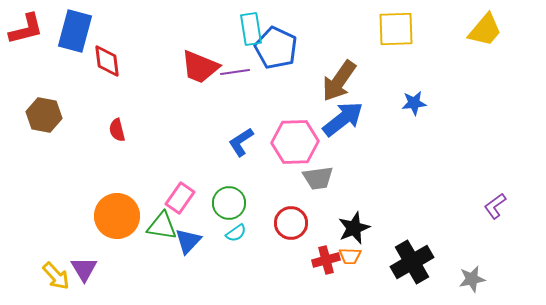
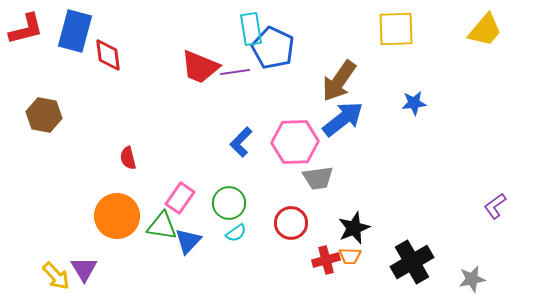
blue pentagon: moved 3 px left
red diamond: moved 1 px right, 6 px up
red semicircle: moved 11 px right, 28 px down
blue L-shape: rotated 12 degrees counterclockwise
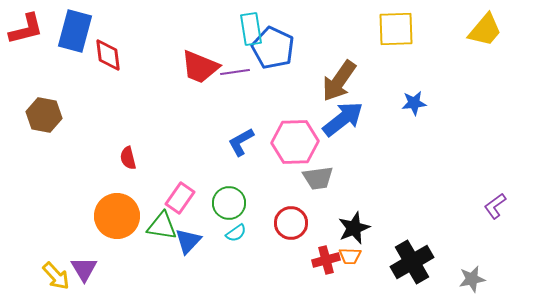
blue L-shape: rotated 16 degrees clockwise
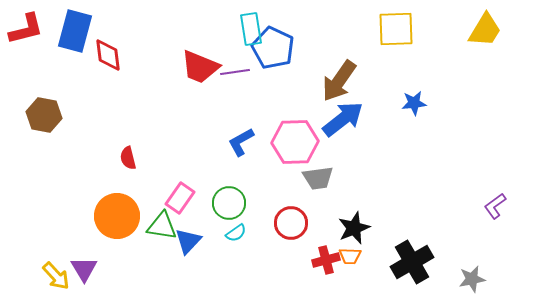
yellow trapezoid: rotated 9 degrees counterclockwise
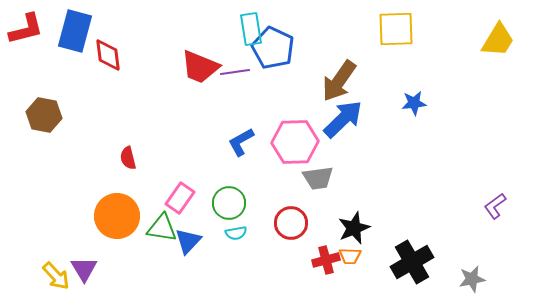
yellow trapezoid: moved 13 px right, 10 px down
blue arrow: rotated 6 degrees counterclockwise
green triangle: moved 2 px down
cyan semicircle: rotated 25 degrees clockwise
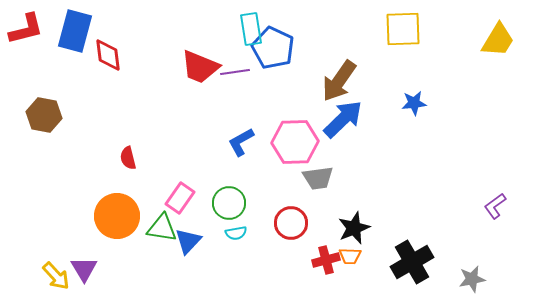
yellow square: moved 7 px right
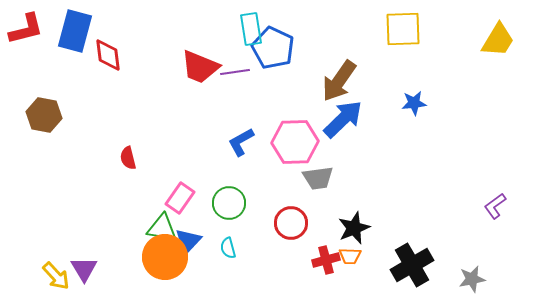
orange circle: moved 48 px right, 41 px down
cyan semicircle: moved 8 px left, 15 px down; rotated 85 degrees clockwise
black cross: moved 3 px down
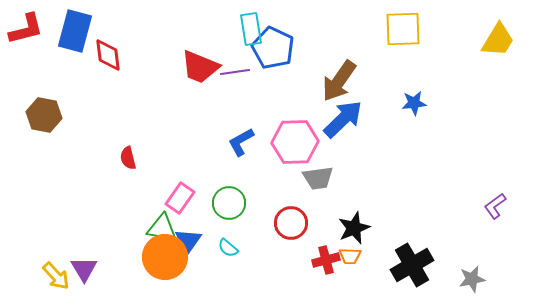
blue triangle: rotated 8 degrees counterclockwise
cyan semicircle: rotated 35 degrees counterclockwise
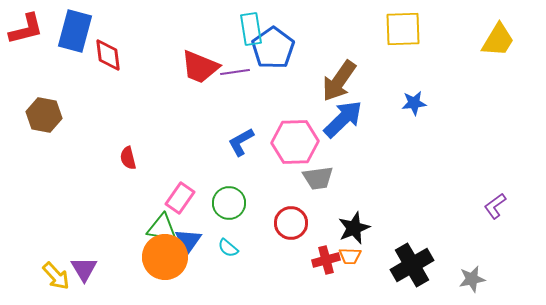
blue pentagon: rotated 12 degrees clockwise
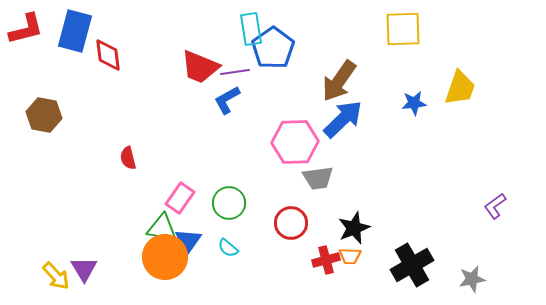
yellow trapezoid: moved 38 px left, 48 px down; rotated 12 degrees counterclockwise
blue L-shape: moved 14 px left, 42 px up
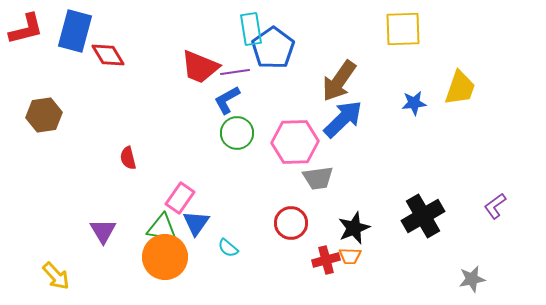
red diamond: rotated 24 degrees counterclockwise
brown hexagon: rotated 20 degrees counterclockwise
green circle: moved 8 px right, 70 px up
blue triangle: moved 8 px right, 18 px up
black cross: moved 11 px right, 49 px up
purple triangle: moved 19 px right, 38 px up
